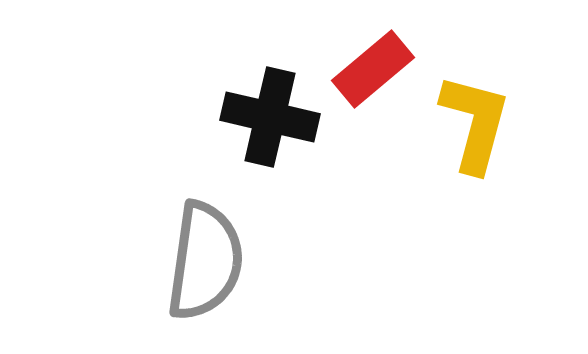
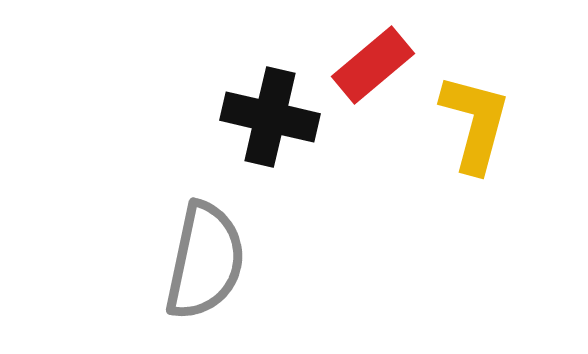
red rectangle: moved 4 px up
gray semicircle: rotated 4 degrees clockwise
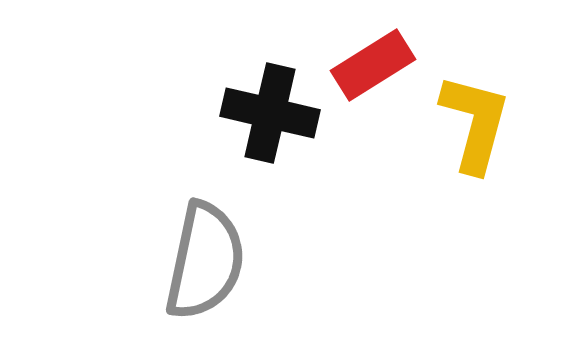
red rectangle: rotated 8 degrees clockwise
black cross: moved 4 px up
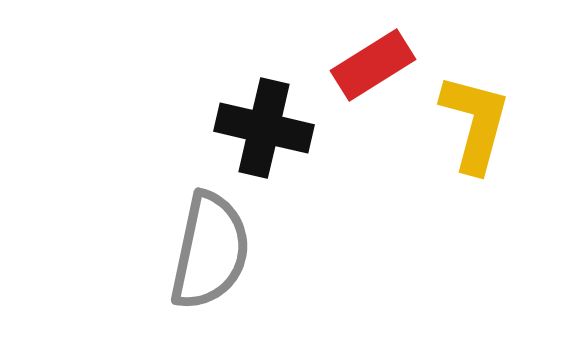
black cross: moved 6 px left, 15 px down
gray semicircle: moved 5 px right, 10 px up
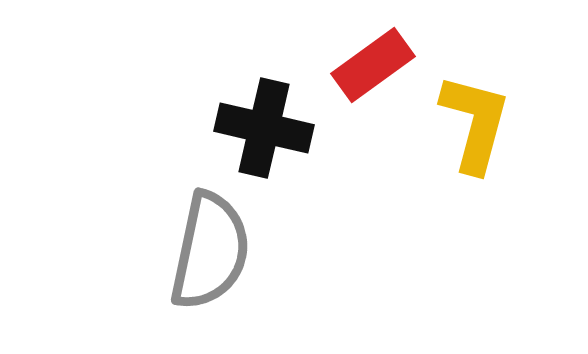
red rectangle: rotated 4 degrees counterclockwise
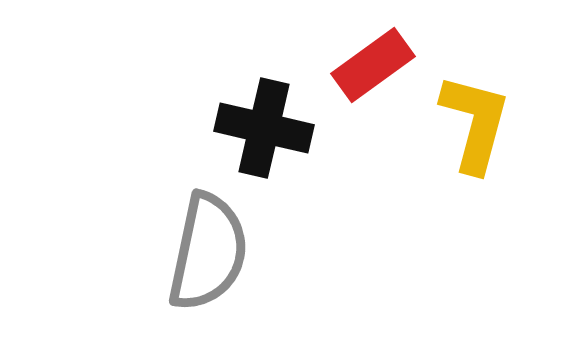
gray semicircle: moved 2 px left, 1 px down
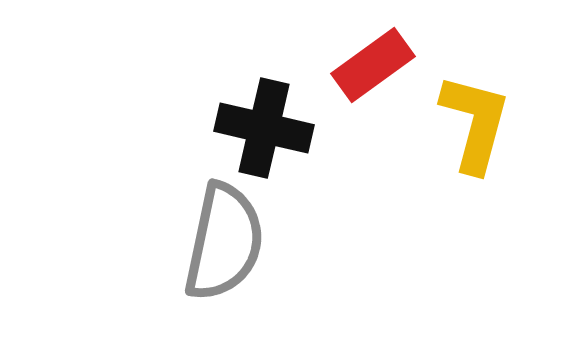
gray semicircle: moved 16 px right, 10 px up
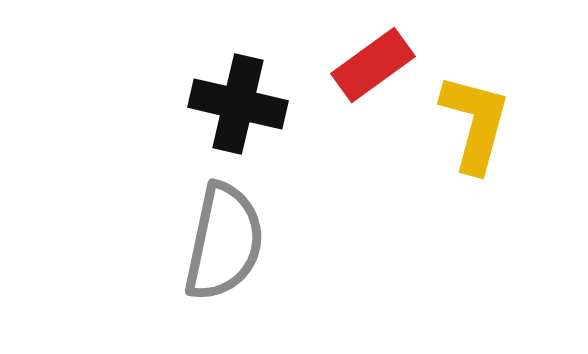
black cross: moved 26 px left, 24 px up
